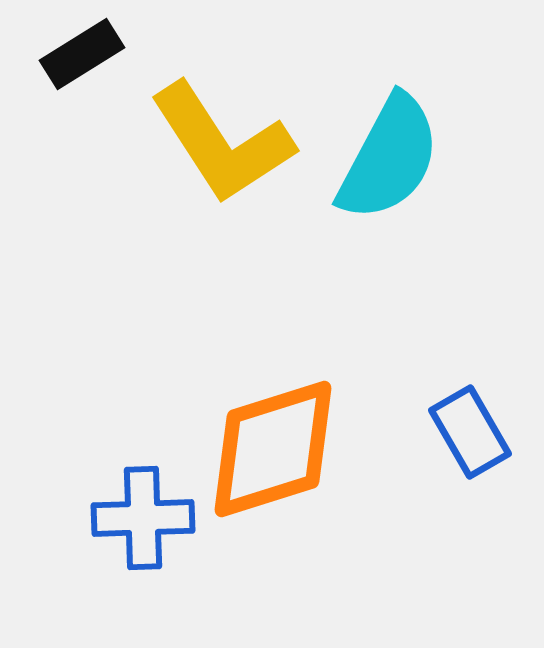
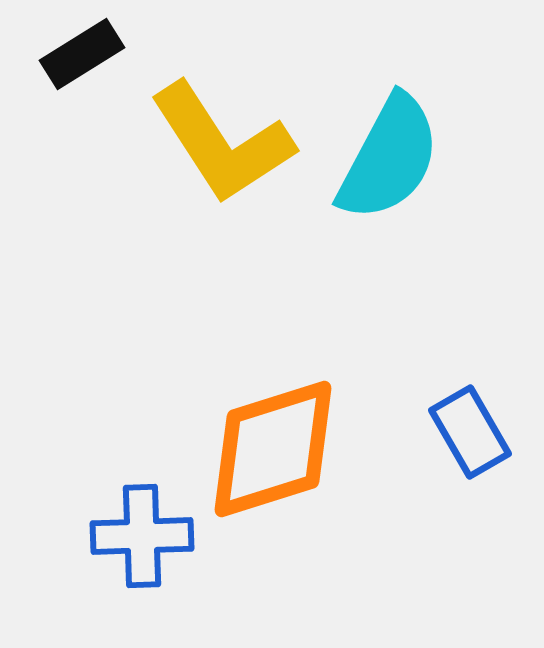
blue cross: moved 1 px left, 18 px down
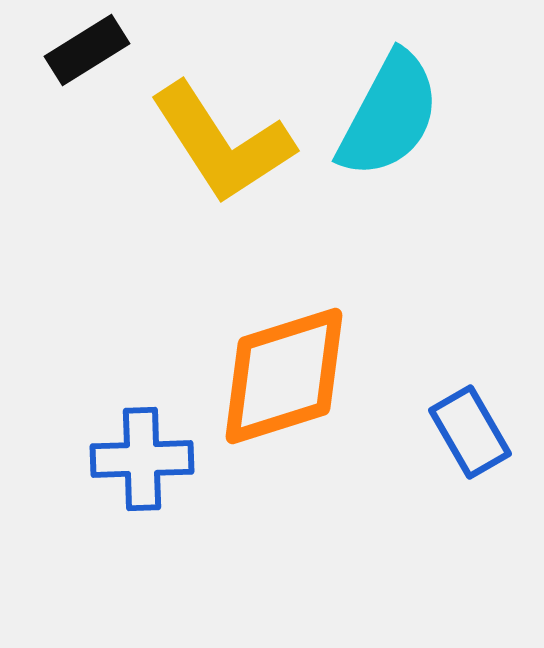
black rectangle: moved 5 px right, 4 px up
cyan semicircle: moved 43 px up
orange diamond: moved 11 px right, 73 px up
blue cross: moved 77 px up
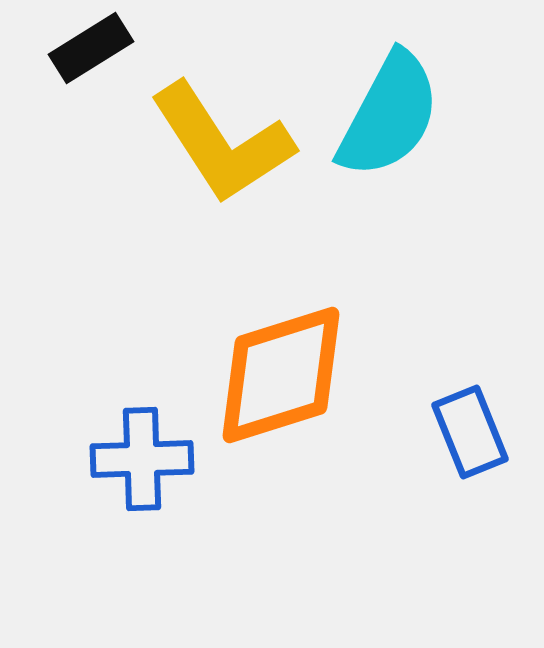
black rectangle: moved 4 px right, 2 px up
orange diamond: moved 3 px left, 1 px up
blue rectangle: rotated 8 degrees clockwise
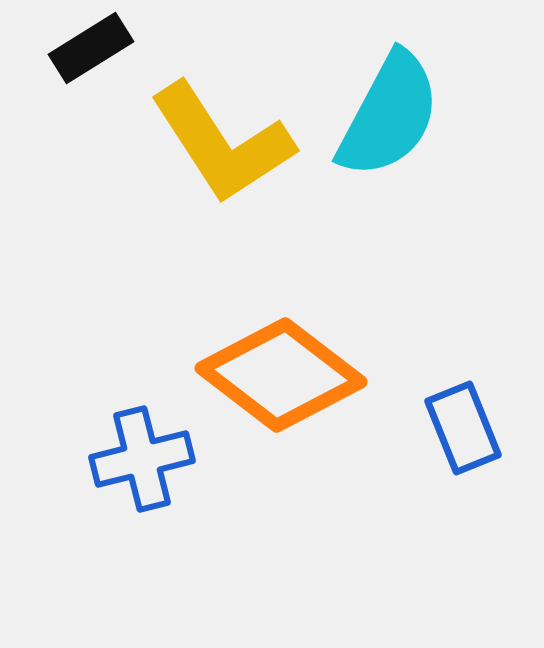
orange diamond: rotated 55 degrees clockwise
blue rectangle: moved 7 px left, 4 px up
blue cross: rotated 12 degrees counterclockwise
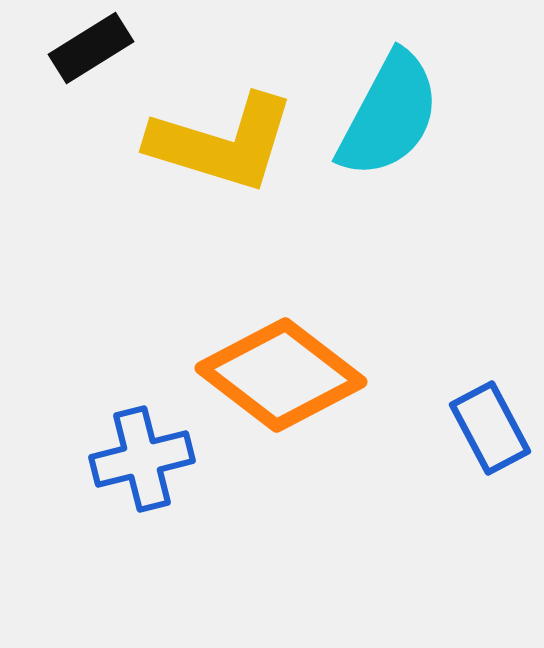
yellow L-shape: rotated 40 degrees counterclockwise
blue rectangle: moved 27 px right; rotated 6 degrees counterclockwise
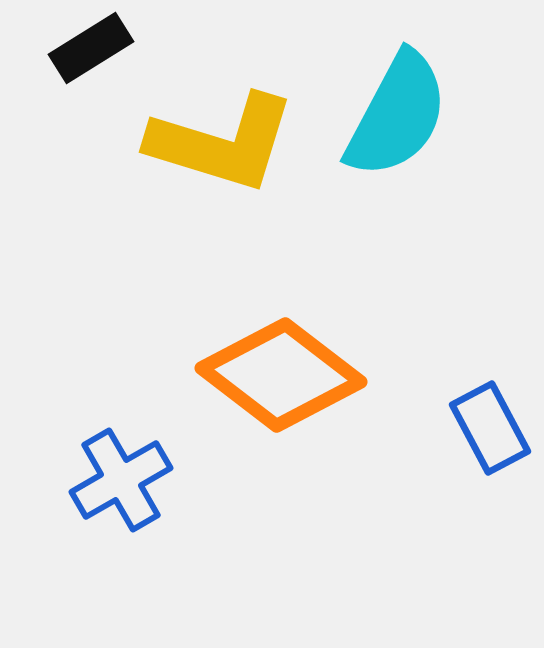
cyan semicircle: moved 8 px right
blue cross: moved 21 px left, 21 px down; rotated 16 degrees counterclockwise
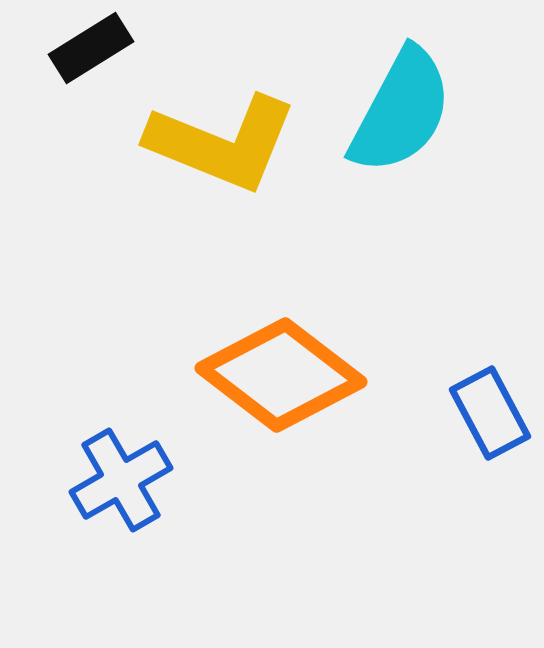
cyan semicircle: moved 4 px right, 4 px up
yellow L-shape: rotated 5 degrees clockwise
blue rectangle: moved 15 px up
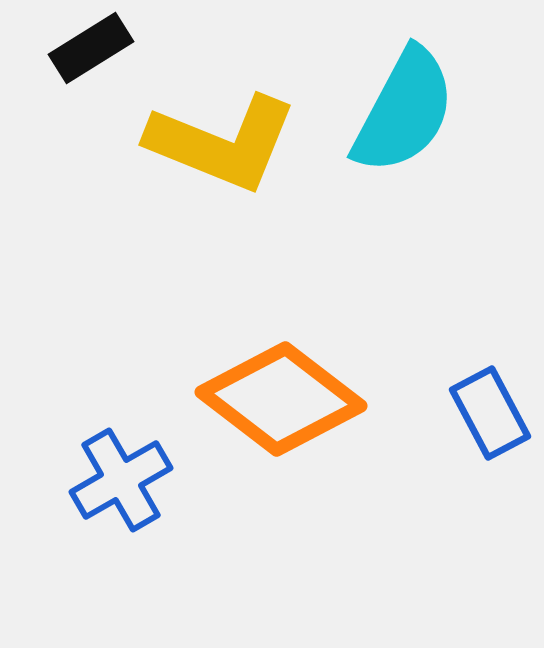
cyan semicircle: moved 3 px right
orange diamond: moved 24 px down
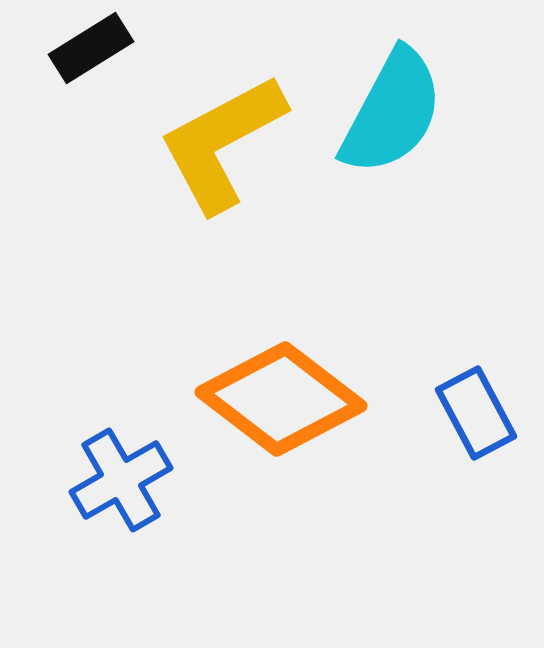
cyan semicircle: moved 12 px left, 1 px down
yellow L-shape: rotated 130 degrees clockwise
blue rectangle: moved 14 px left
